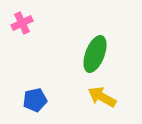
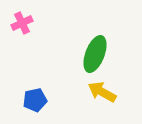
yellow arrow: moved 5 px up
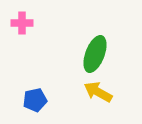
pink cross: rotated 25 degrees clockwise
yellow arrow: moved 4 px left
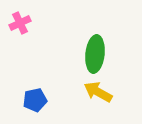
pink cross: moved 2 px left; rotated 25 degrees counterclockwise
green ellipse: rotated 15 degrees counterclockwise
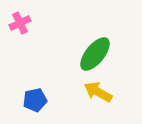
green ellipse: rotated 33 degrees clockwise
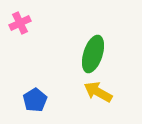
green ellipse: moved 2 px left; rotated 21 degrees counterclockwise
blue pentagon: rotated 20 degrees counterclockwise
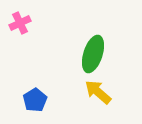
yellow arrow: rotated 12 degrees clockwise
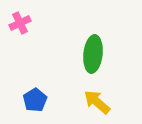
green ellipse: rotated 12 degrees counterclockwise
yellow arrow: moved 1 px left, 10 px down
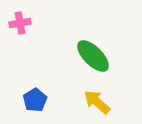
pink cross: rotated 15 degrees clockwise
green ellipse: moved 2 px down; rotated 51 degrees counterclockwise
